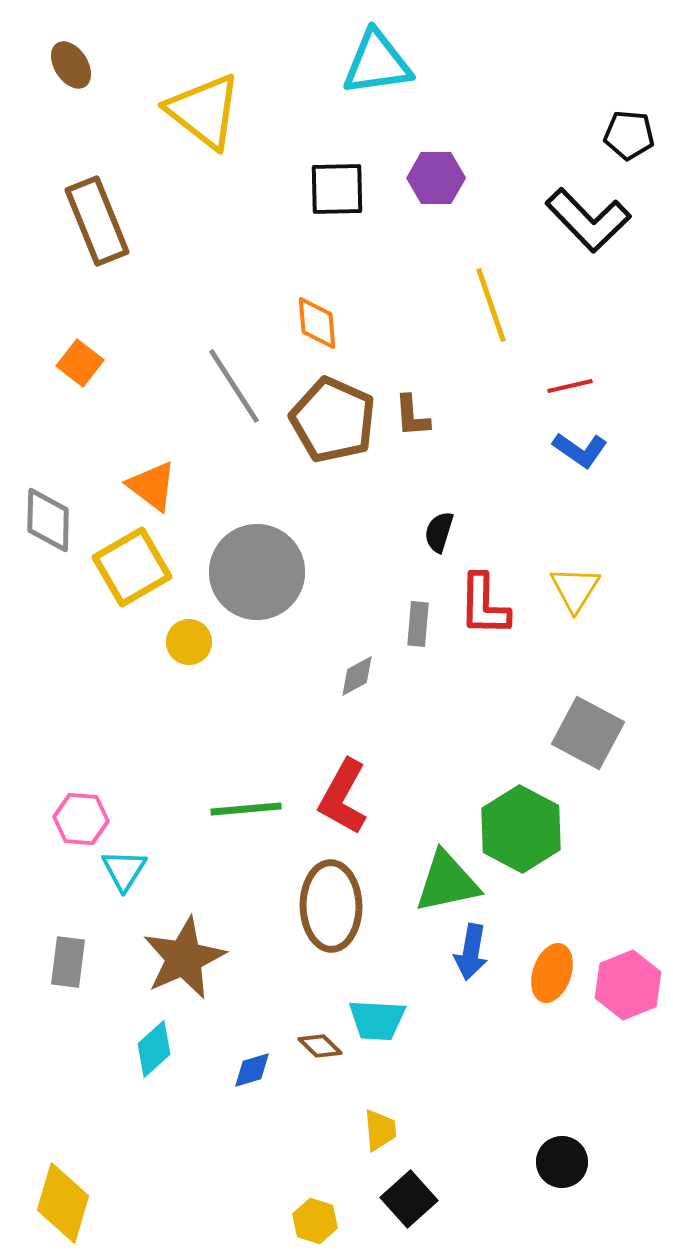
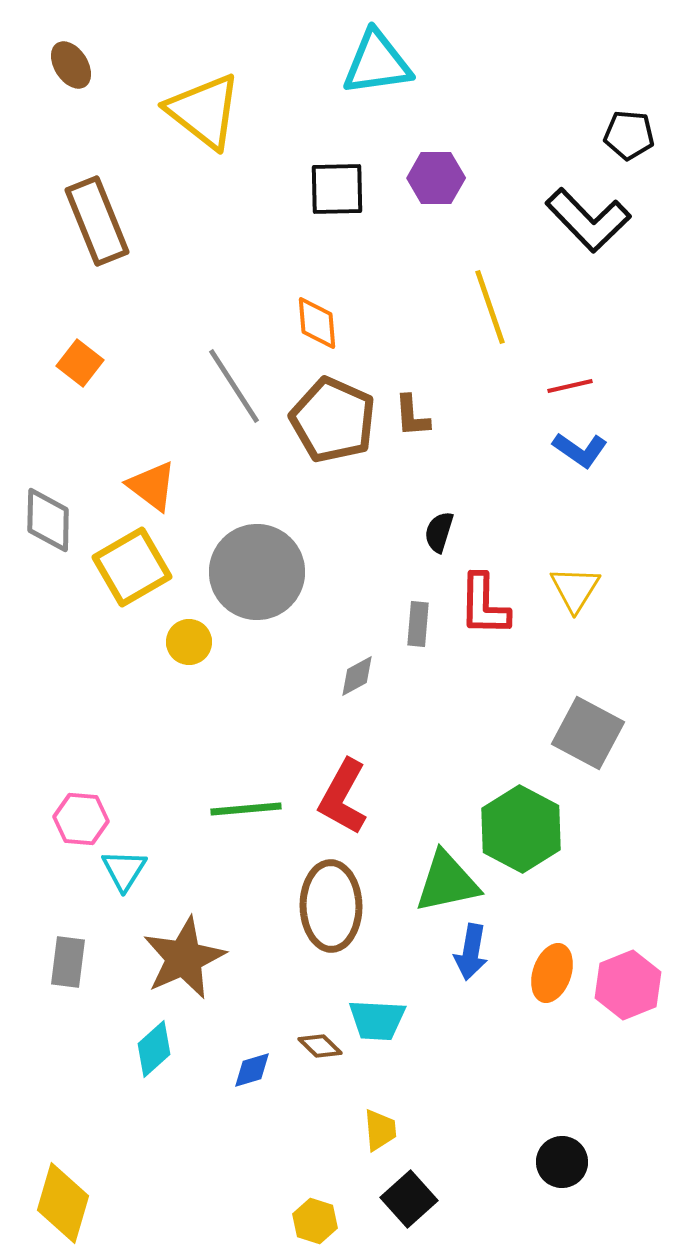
yellow line at (491, 305): moved 1 px left, 2 px down
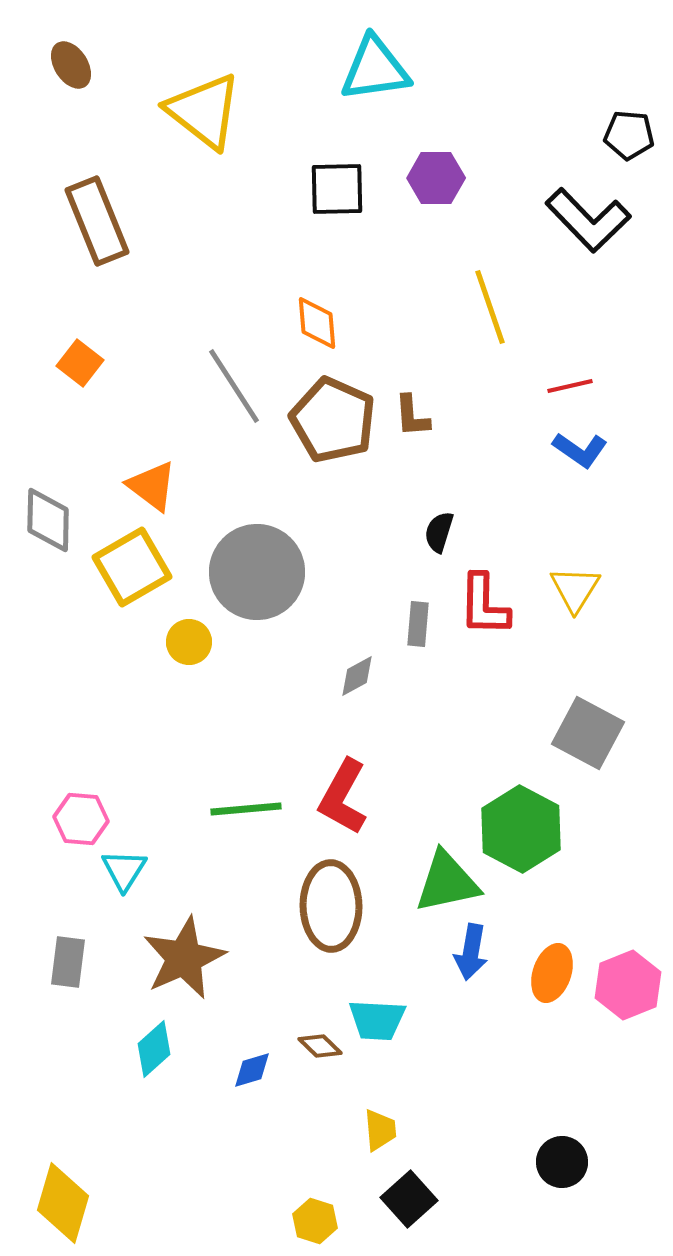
cyan triangle at (377, 63): moved 2 px left, 6 px down
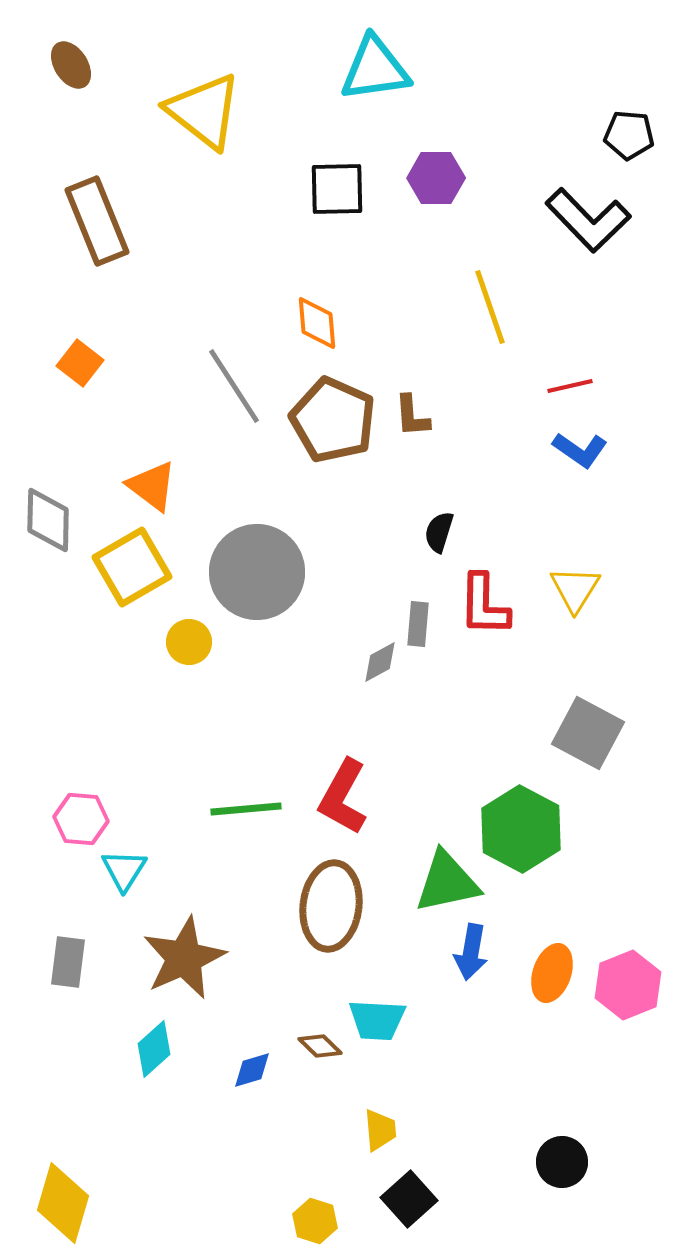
gray diamond at (357, 676): moved 23 px right, 14 px up
brown ellipse at (331, 906): rotated 8 degrees clockwise
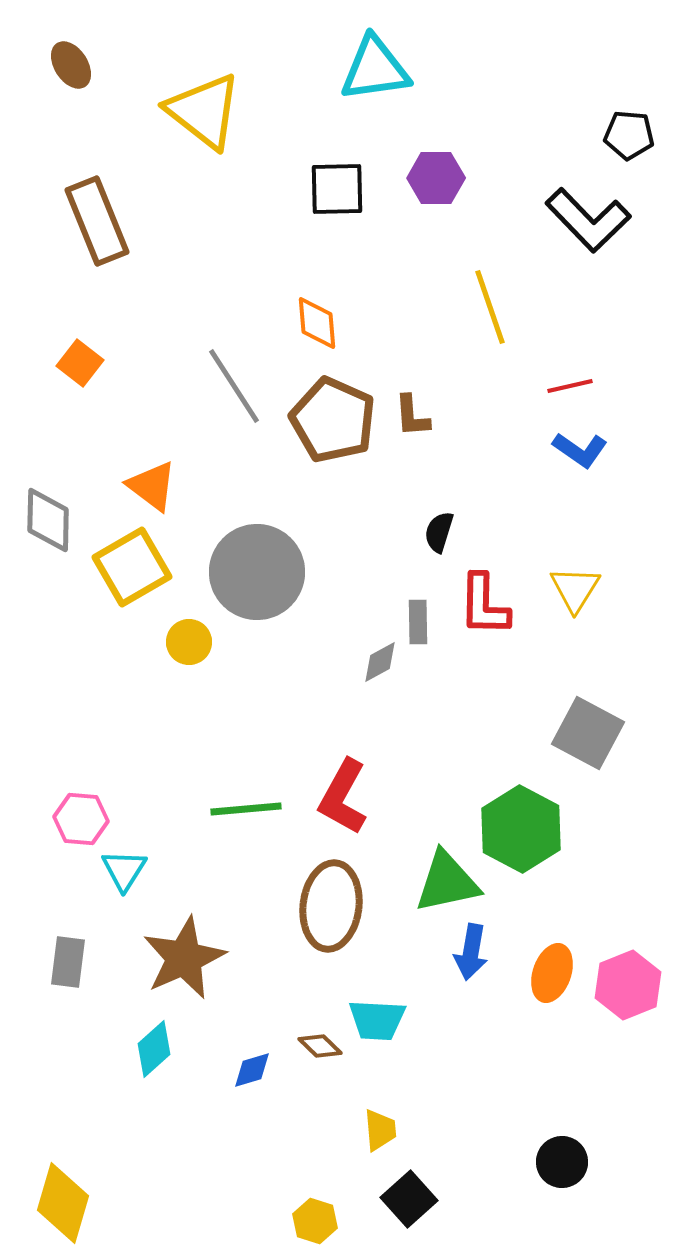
gray rectangle at (418, 624): moved 2 px up; rotated 6 degrees counterclockwise
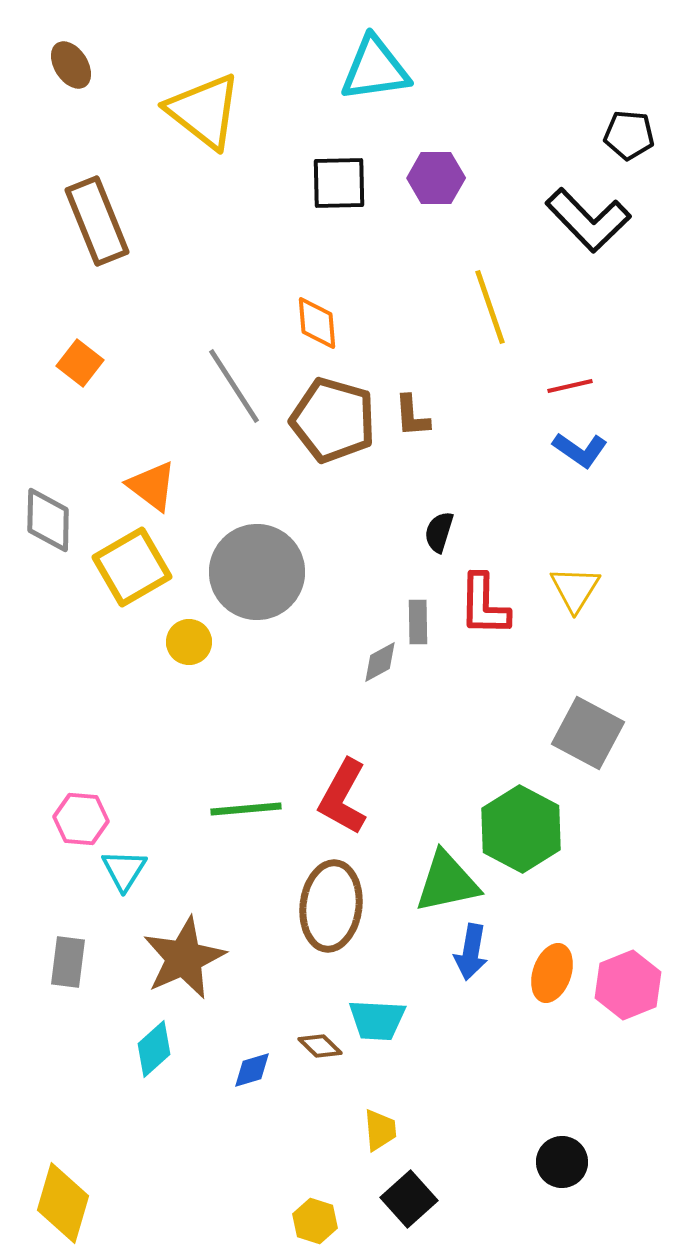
black square at (337, 189): moved 2 px right, 6 px up
brown pentagon at (333, 420): rotated 8 degrees counterclockwise
